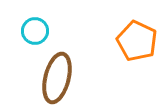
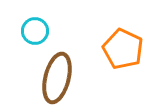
orange pentagon: moved 14 px left, 8 px down
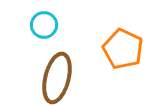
cyan circle: moved 9 px right, 6 px up
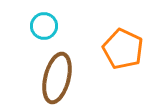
cyan circle: moved 1 px down
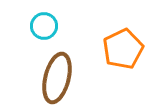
orange pentagon: rotated 21 degrees clockwise
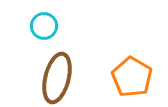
orange pentagon: moved 9 px right, 28 px down; rotated 15 degrees counterclockwise
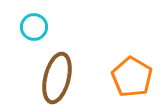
cyan circle: moved 10 px left, 1 px down
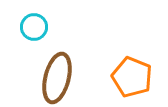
orange pentagon: rotated 9 degrees counterclockwise
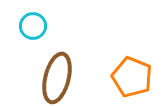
cyan circle: moved 1 px left, 1 px up
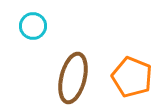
brown ellipse: moved 16 px right
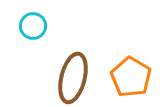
orange pentagon: moved 1 px left; rotated 9 degrees clockwise
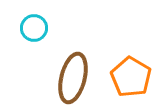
cyan circle: moved 1 px right, 2 px down
